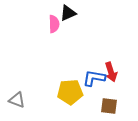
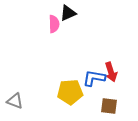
gray triangle: moved 2 px left, 1 px down
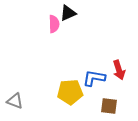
red arrow: moved 8 px right, 2 px up
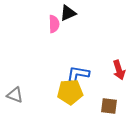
blue L-shape: moved 16 px left, 4 px up
gray triangle: moved 6 px up
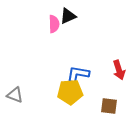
black triangle: moved 3 px down
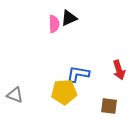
black triangle: moved 1 px right, 2 px down
yellow pentagon: moved 6 px left
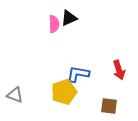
yellow pentagon: rotated 15 degrees counterclockwise
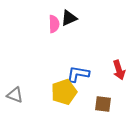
brown square: moved 6 px left, 2 px up
